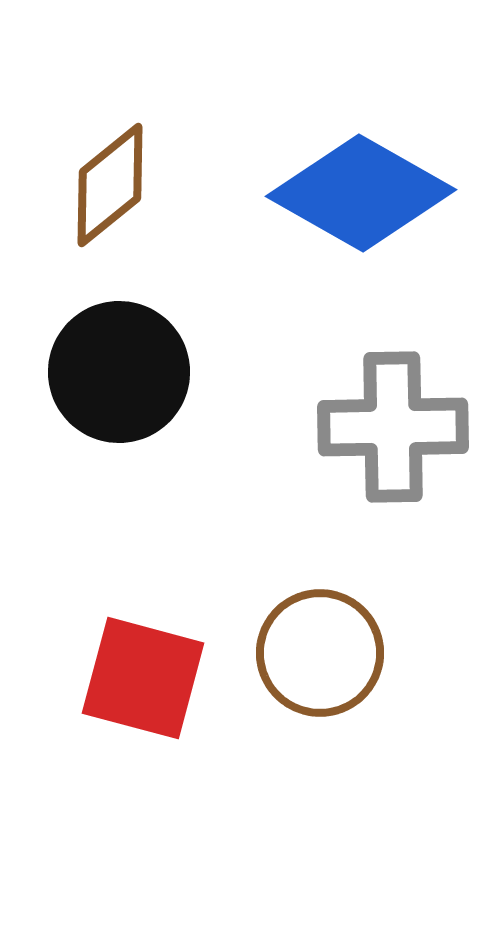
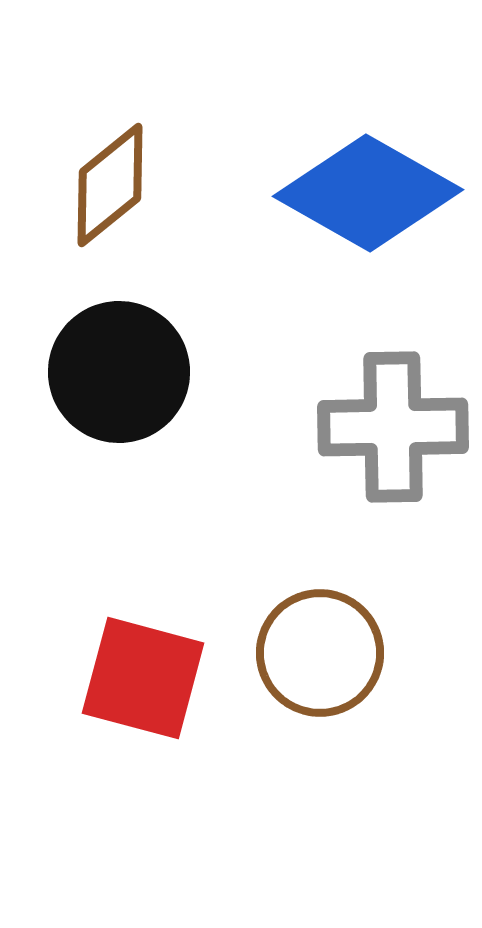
blue diamond: moved 7 px right
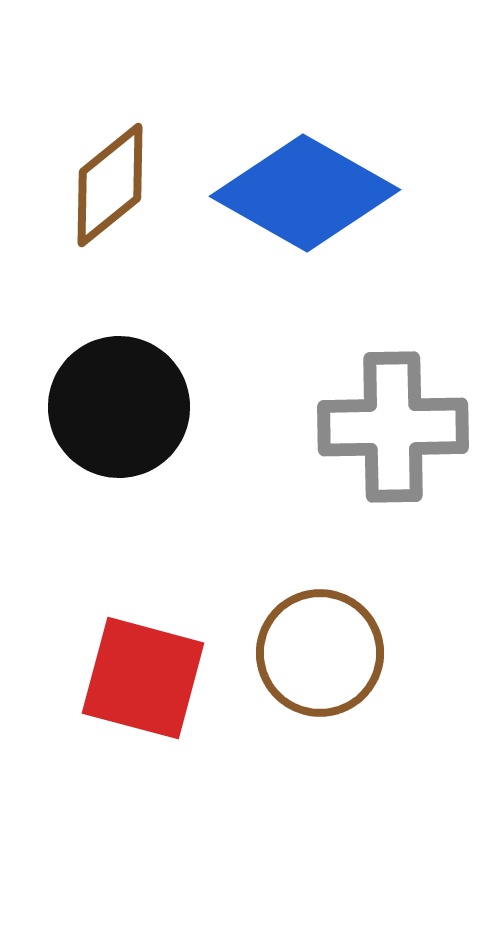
blue diamond: moved 63 px left
black circle: moved 35 px down
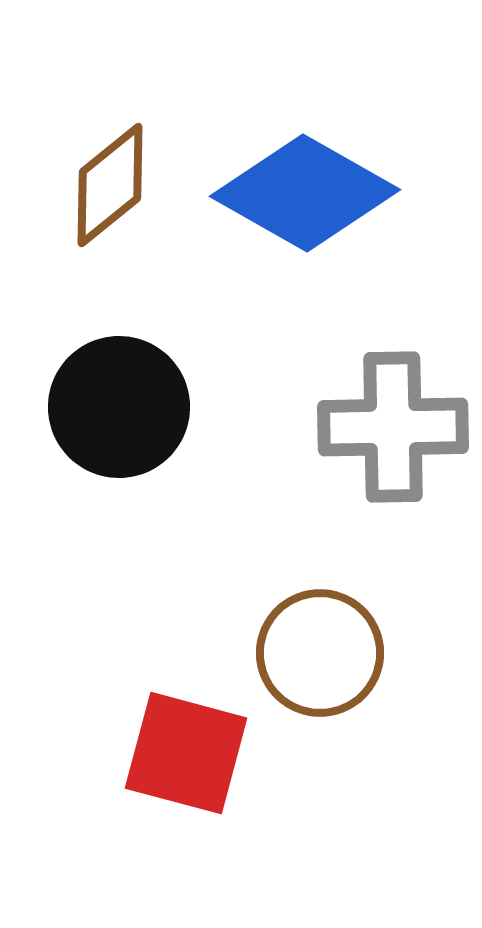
red square: moved 43 px right, 75 px down
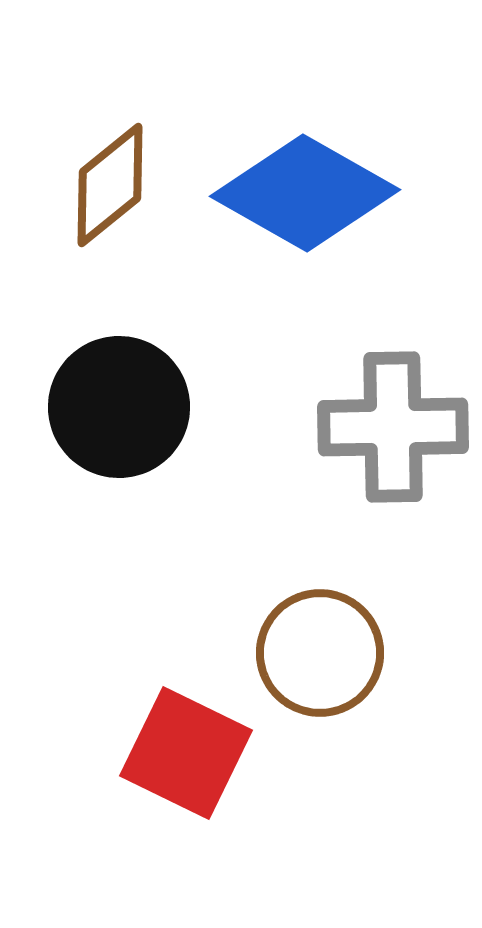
red square: rotated 11 degrees clockwise
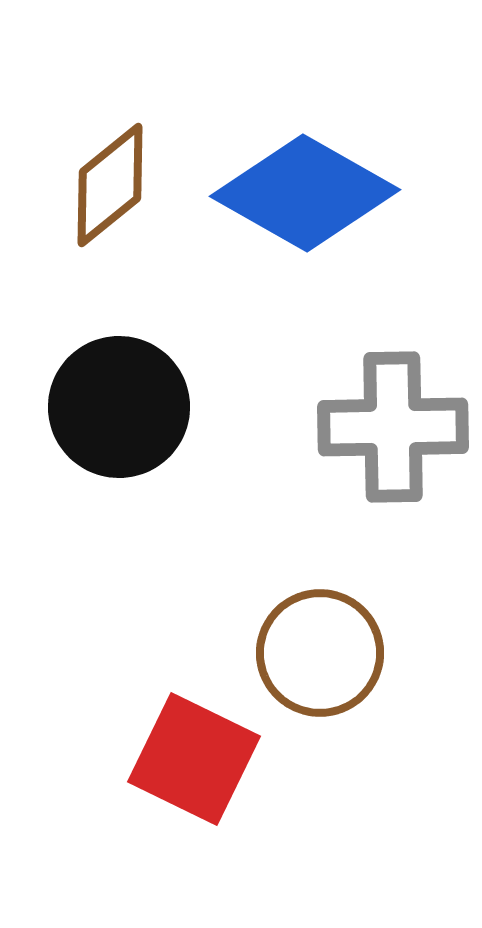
red square: moved 8 px right, 6 px down
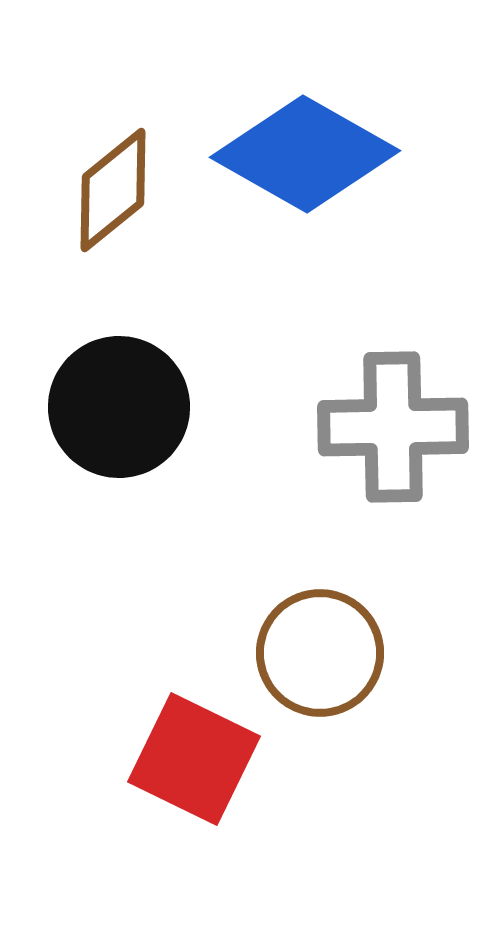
brown diamond: moved 3 px right, 5 px down
blue diamond: moved 39 px up
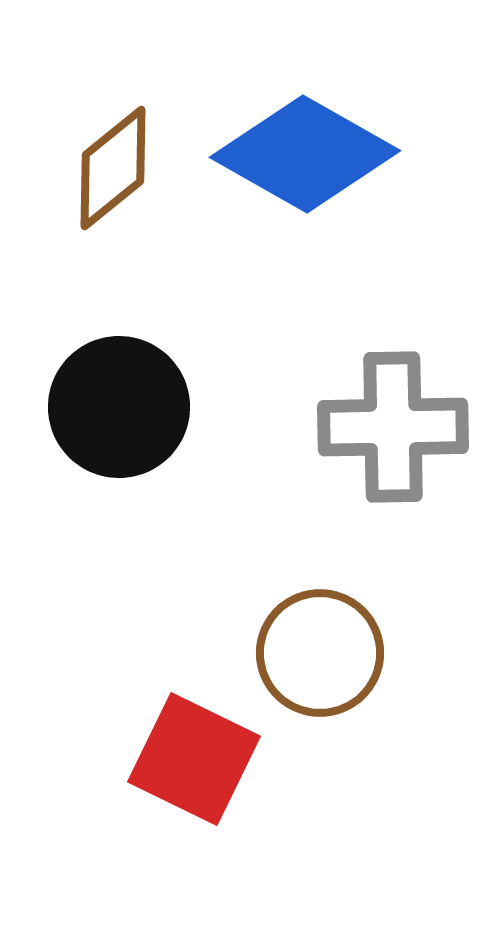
brown diamond: moved 22 px up
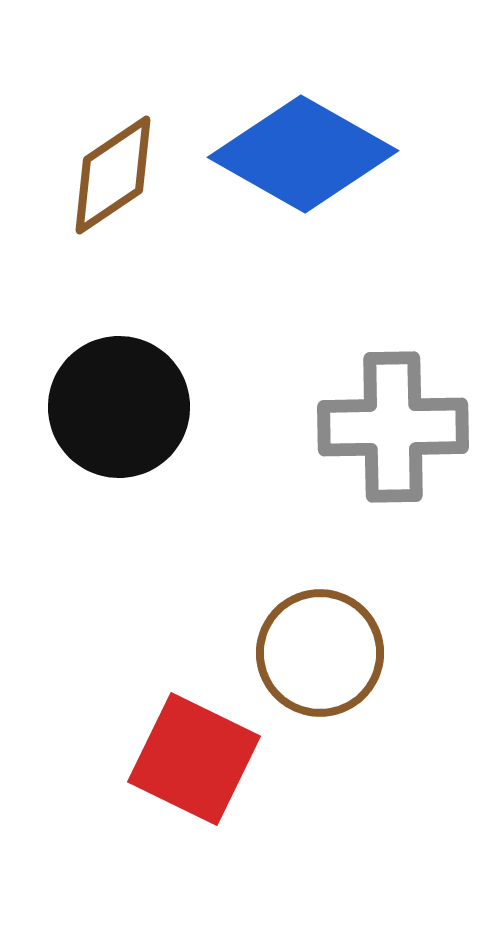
blue diamond: moved 2 px left
brown diamond: moved 7 px down; rotated 5 degrees clockwise
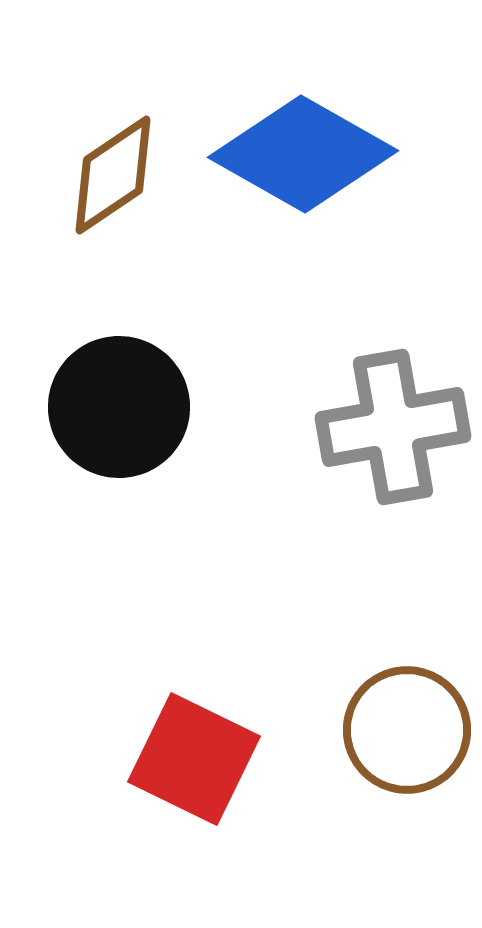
gray cross: rotated 9 degrees counterclockwise
brown circle: moved 87 px right, 77 px down
